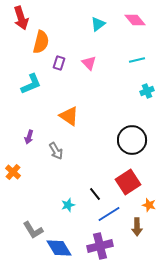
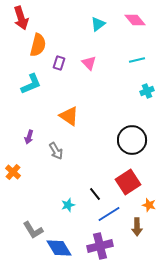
orange semicircle: moved 3 px left, 3 px down
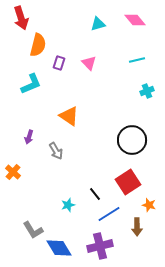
cyan triangle: rotated 21 degrees clockwise
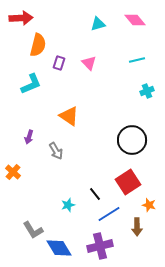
red arrow: rotated 75 degrees counterclockwise
